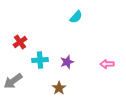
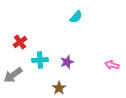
pink arrow: moved 5 px right, 1 px down; rotated 16 degrees clockwise
gray arrow: moved 6 px up
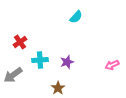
pink arrow: rotated 40 degrees counterclockwise
brown star: moved 1 px left
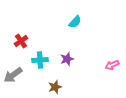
cyan semicircle: moved 1 px left, 5 px down
red cross: moved 1 px right, 1 px up
purple star: moved 3 px up
brown star: moved 3 px left, 1 px up; rotated 16 degrees clockwise
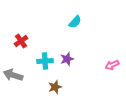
cyan cross: moved 5 px right, 1 px down
gray arrow: rotated 54 degrees clockwise
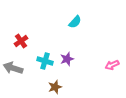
cyan cross: rotated 21 degrees clockwise
gray arrow: moved 7 px up
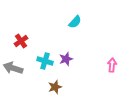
purple star: moved 1 px left
pink arrow: rotated 120 degrees clockwise
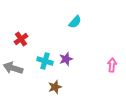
red cross: moved 2 px up
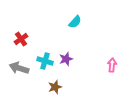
gray arrow: moved 6 px right
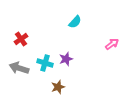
cyan cross: moved 2 px down
pink arrow: moved 21 px up; rotated 48 degrees clockwise
brown star: moved 3 px right
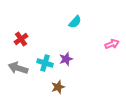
pink arrow: rotated 16 degrees clockwise
gray arrow: moved 1 px left
